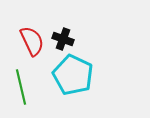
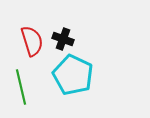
red semicircle: rotated 8 degrees clockwise
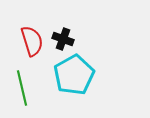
cyan pentagon: moved 1 px right; rotated 18 degrees clockwise
green line: moved 1 px right, 1 px down
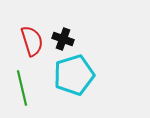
cyan pentagon: rotated 12 degrees clockwise
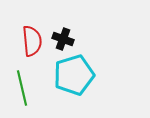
red semicircle: rotated 12 degrees clockwise
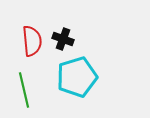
cyan pentagon: moved 3 px right, 2 px down
green line: moved 2 px right, 2 px down
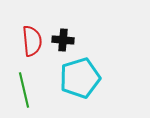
black cross: moved 1 px down; rotated 15 degrees counterclockwise
cyan pentagon: moved 3 px right, 1 px down
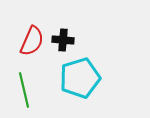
red semicircle: rotated 28 degrees clockwise
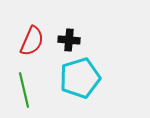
black cross: moved 6 px right
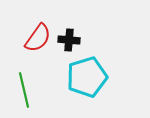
red semicircle: moved 6 px right, 3 px up; rotated 12 degrees clockwise
cyan pentagon: moved 7 px right, 1 px up
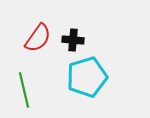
black cross: moved 4 px right
